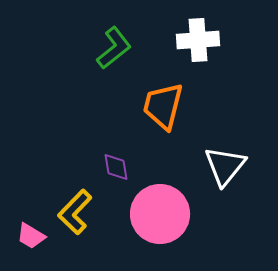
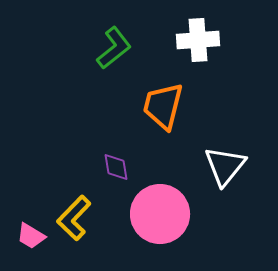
yellow L-shape: moved 1 px left, 6 px down
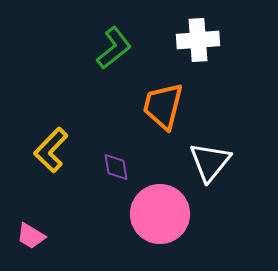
white triangle: moved 15 px left, 4 px up
yellow L-shape: moved 23 px left, 68 px up
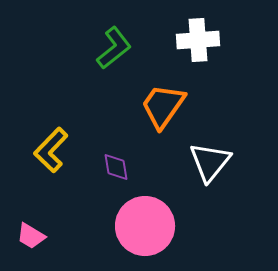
orange trapezoid: rotated 21 degrees clockwise
pink circle: moved 15 px left, 12 px down
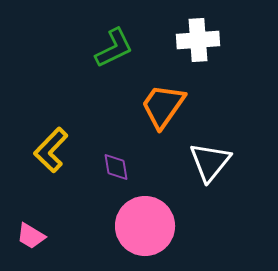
green L-shape: rotated 12 degrees clockwise
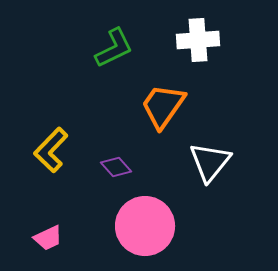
purple diamond: rotated 32 degrees counterclockwise
pink trapezoid: moved 17 px right, 2 px down; rotated 56 degrees counterclockwise
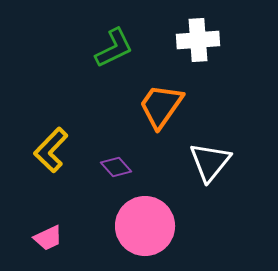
orange trapezoid: moved 2 px left
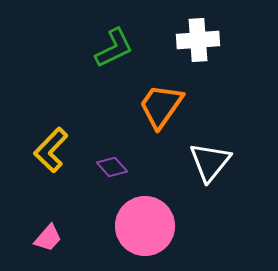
purple diamond: moved 4 px left
pink trapezoid: rotated 24 degrees counterclockwise
